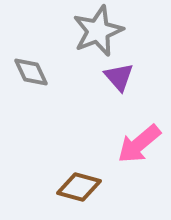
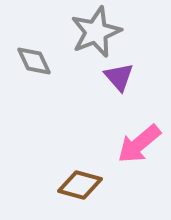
gray star: moved 2 px left, 1 px down
gray diamond: moved 3 px right, 11 px up
brown diamond: moved 1 px right, 2 px up
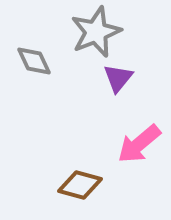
purple triangle: moved 1 px left, 1 px down; rotated 20 degrees clockwise
